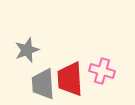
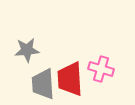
gray star: rotated 15 degrees clockwise
pink cross: moved 1 px left, 2 px up
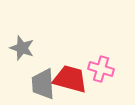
gray star: moved 5 px left, 2 px up; rotated 25 degrees clockwise
red trapezoid: rotated 108 degrees clockwise
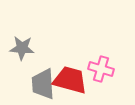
gray star: rotated 15 degrees counterclockwise
red trapezoid: moved 1 px down
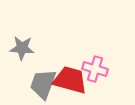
pink cross: moved 6 px left
gray trapezoid: rotated 24 degrees clockwise
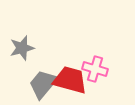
gray star: rotated 20 degrees counterclockwise
gray trapezoid: rotated 20 degrees clockwise
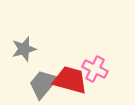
gray star: moved 2 px right, 1 px down
pink cross: rotated 10 degrees clockwise
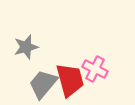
gray star: moved 2 px right, 2 px up
red trapezoid: rotated 60 degrees clockwise
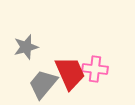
pink cross: rotated 20 degrees counterclockwise
red trapezoid: moved 7 px up; rotated 9 degrees counterclockwise
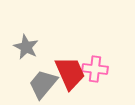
gray star: rotated 30 degrees counterclockwise
